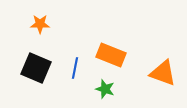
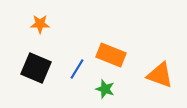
blue line: moved 2 px right, 1 px down; rotated 20 degrees clockwise
orange triangle: moved 3 px left, 2 px down
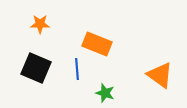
orange rectangle: moved 14 px left, 11 px up
blue line: rotated 35 degrees counterclockwise
orange triangle: rotated 16 degrees clockwise
green star: moved 4 px down
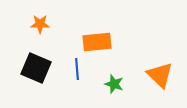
orange rectangle: moved 2 px up; rotated 28 degrees counterclockwise
orange triangle: rotated 8 degrees clockwise
green star: moved 9 px right, 9 px up
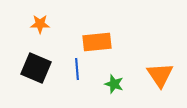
orange triangle: rotated 12 degrees clockwise
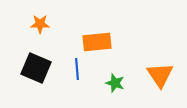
green star: moved 1 px right, 1 px up
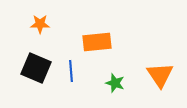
blue line: moved 6 px left, 2 px down
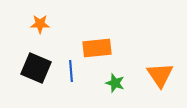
orange rectangle: moved 6 px down
